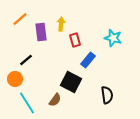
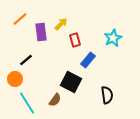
yellow arrow: rotated 40 degrees clockwise
cyan star: rotated 30 degrees clockwise
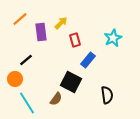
yellow arrow: moved 1 px up
brown semicircle: moved 1 px right, 1 px up
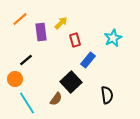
black square: rotated 20 degrees clockwise
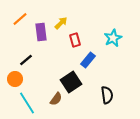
black square: rotated 10 degrees clockwise
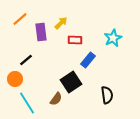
red rectangle: rotated 72 degrees counterclockwise
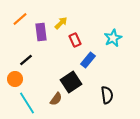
red rectangle: rotated 64 degrees clockwise
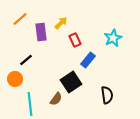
cyan line: moved 3 px right, 1 px down; rotated 25 degrees clockwise
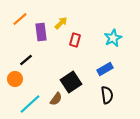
red rectangle: rotated 40 degrees clockwise
blue rectangle: moved 17 px right, 9 px down; rotated 21 degrees clockwise
cyan line: rotated 55 degrees clockwise
